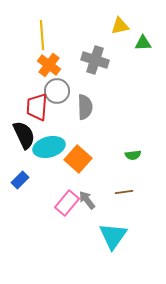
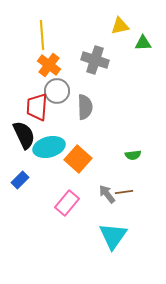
gray arrow: moved 20 px right, 6 px up
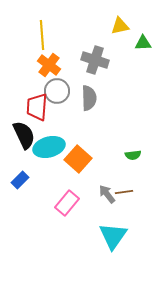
gray semicircle: moved 4 px right, 9 px up
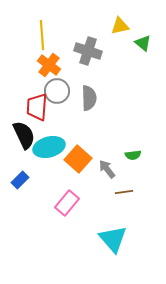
green triangle: rotated 42 degrees clockwise
gray cross: moved 7 px left, 9 px up
gray arrow: moved 25 px up
cyan triangle: moved 3 px down; rotated 16 degrees counterclockwise
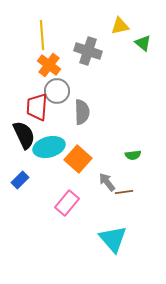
gray semicircle: moved 7 px left, 14 px down
gray arrow: moved 13 px down
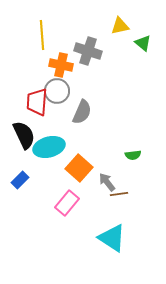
orange cross: moved 12 px right; rotated 25 degrees counterclockwise
red trapezoid: moved 5 px up
gray semicircle: rotated 25 degrees clockwise
orange square: moved 1 px right, 9 px down
brown line: moved 5 px left, 2 px down
cyan triangle: moved 1 px left, 1 px up; rotated 16 degrees counterclockwise
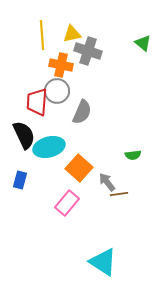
yellow triangle: moved 48 px left, 8 px down
blue rectangle: rotated 30 degrees counterclockwise
cyan triangle: moved 9 px left, 24 px down
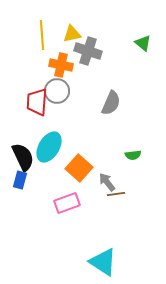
gray semicircle: moved 29 px right, 9 px up
black semicircle: moved 1 px left, 22 px down
cyan ellipse: rotated 44 degrees counterclockwise
brown line: moved 3 px left
pink rectangle: rotated 30 degrees clockwise
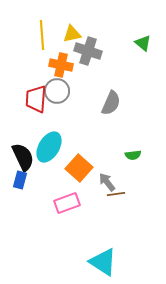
red trapezoid: moved 1 px left, 3 px up
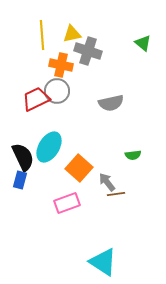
red trapezoid: rotated 60 degrees clockwise
gray semicircle: rotated 55 degrees clockwise
